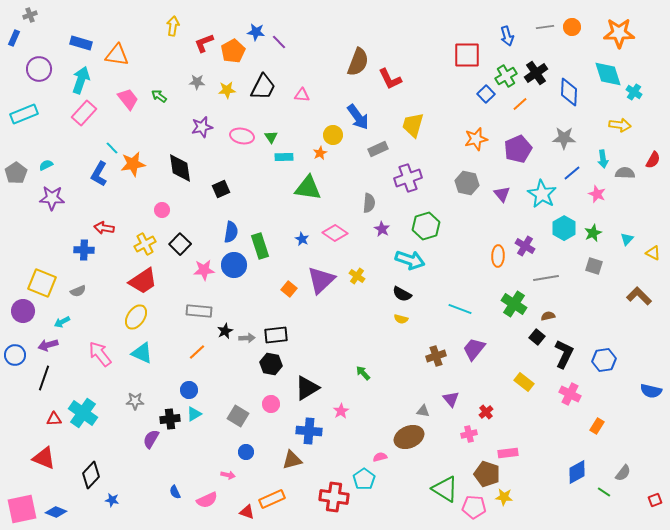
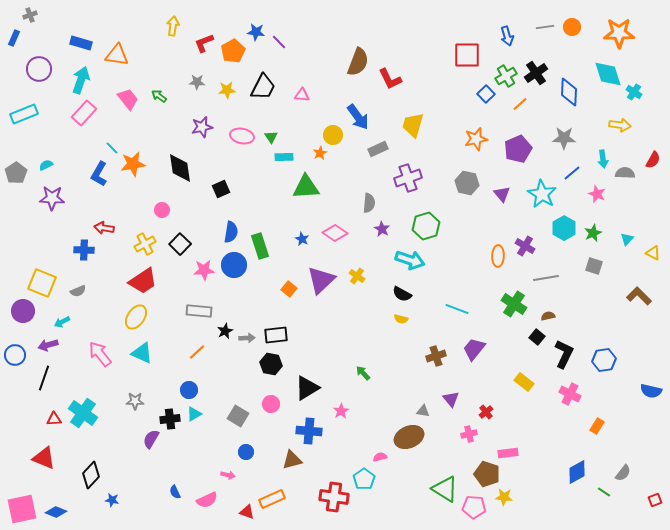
green triangle at (308, 188): moved 2 px left, 1 px up; rotated 12 degrees counterclockwise
cyan line at (460, 309): moved 3 px left
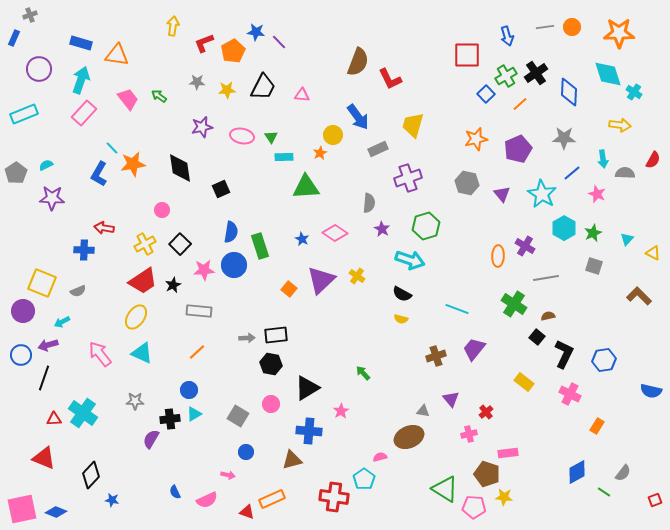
black star at (225, 331): moved 52 px left, 46 px up
blue circle at (15, 355): moved 6 px right
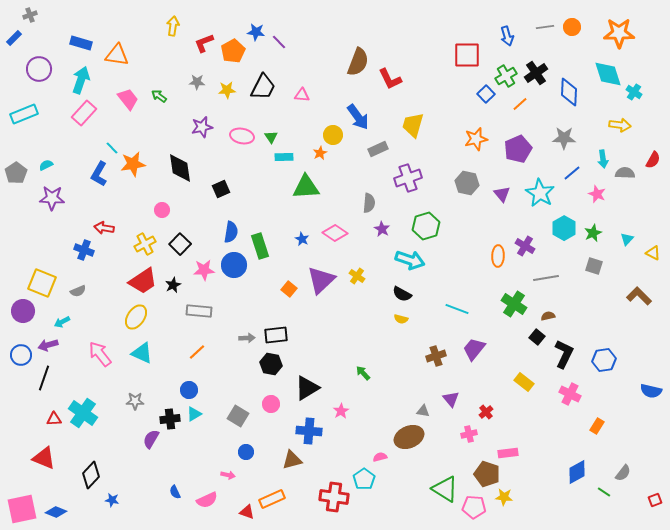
blue rectangle at (14, 38): rotated 21 degrees clockwise
cyan star at (542, 194): moved 2 px left, 1 px up
blue cross at (84, 250): rotated 18 degrees clockwise
